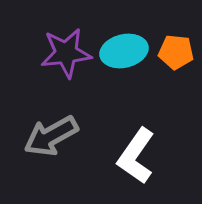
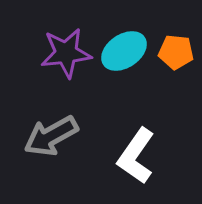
cyan ellipse: rotated 21 degrees counterclockwise
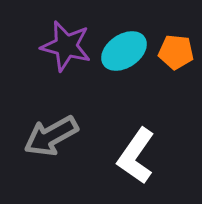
purple star: moved 7 px up; rotated 21 degrees clockwise
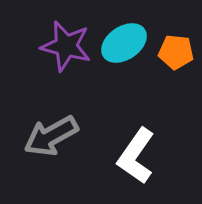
cyan ellipse: moved 8 px up
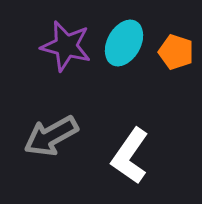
cyan ellipse: rotated 27 degrees counterclockwise
orange pentagon: rotated 12 degrees clockwise
white L-shape: moved 6 px left
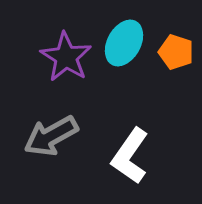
purple star: moved 11 px down; rotated 18 degrees clockwise
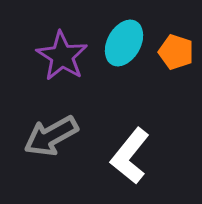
purple star: moved 4 px left, 1 px up
white L-shape: rotated 4 degrees clockwise
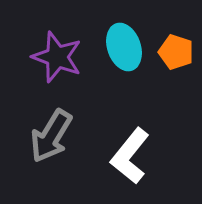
cyan ellipse: moved 4 px down; rotated 48 degrees counterclockwise
purple star: moved 5 px left, 1 px down; rotated 12 degrees counterclockwise
gray arrow: rotated 30 degrees counterclockwise
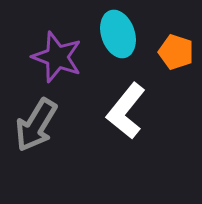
cyan ellipse: moved 6 px left, 13 px up
gray arrow: moved 15 px left, 11 px up
white L-shape: moved 4 px left, 45 px up
